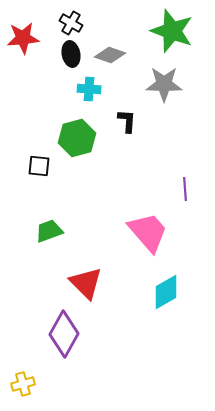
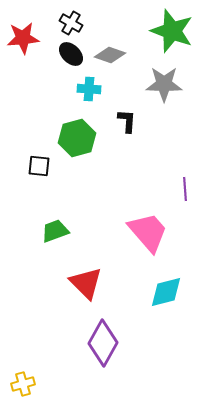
black ellipse: rotated 35 degrees counterclockwise
green trapezoid: moved 6 px right
cyan diamond: rotated 15 degrees clockwise
purple diamond: moved 39 px right, 9 px down
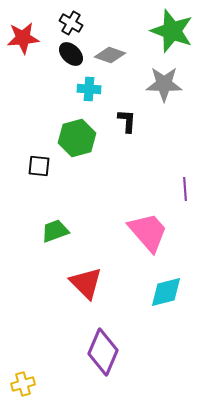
purple diamond: moved 9 px down; rotated 6 degrees counterclockwise
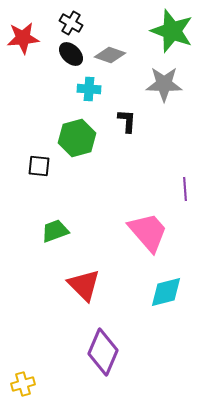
red triangle: moved 2 px left, 2 px down
